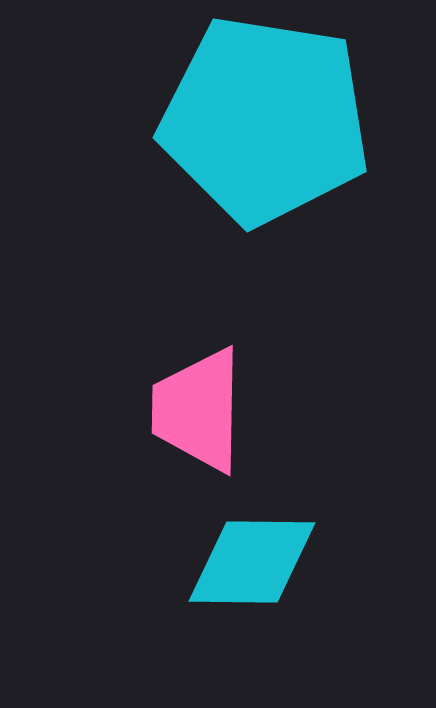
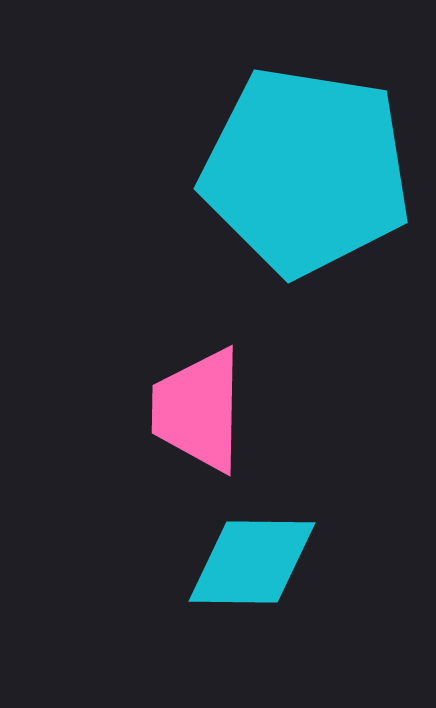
cyan pentagon: moved 41 px right, 51 px down
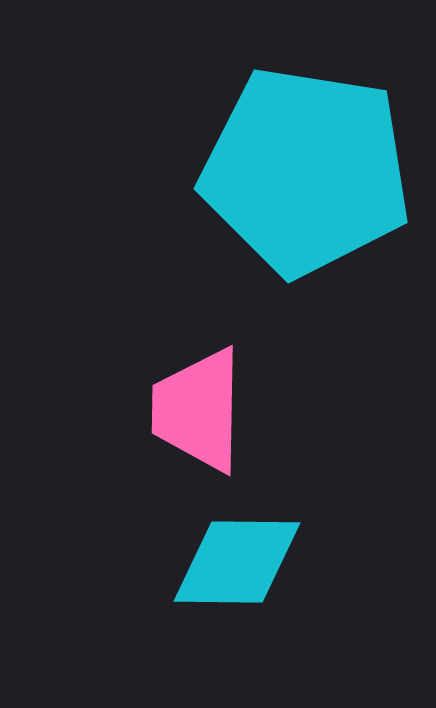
cyan diamond: moved 15 px left
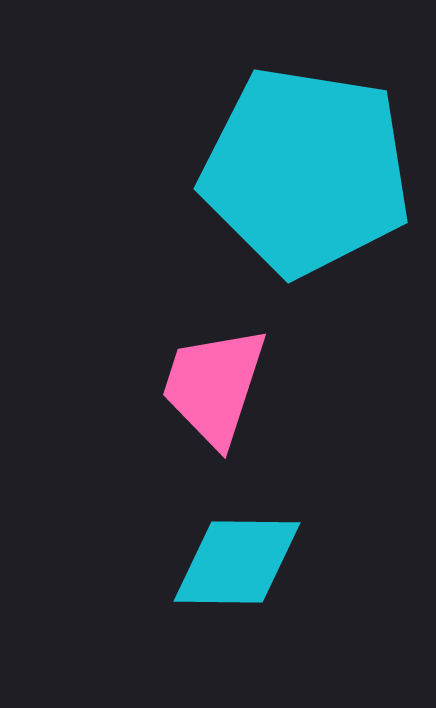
pink trapezoid: moved 16 px right, 24 px up; rotated 17 degrees clockwise
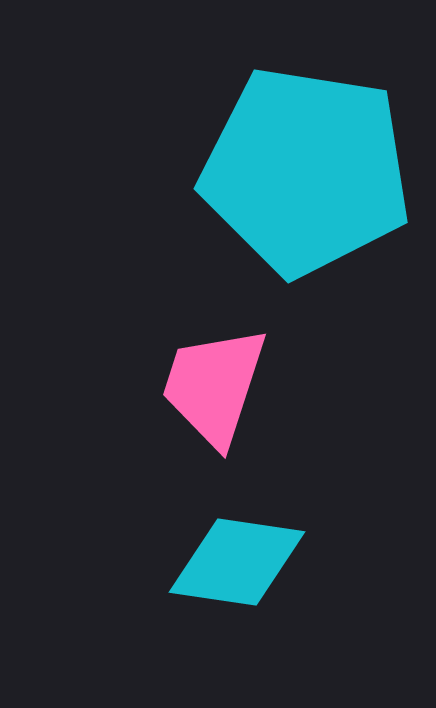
cyan diamond: rotated 8 degrees clockwise
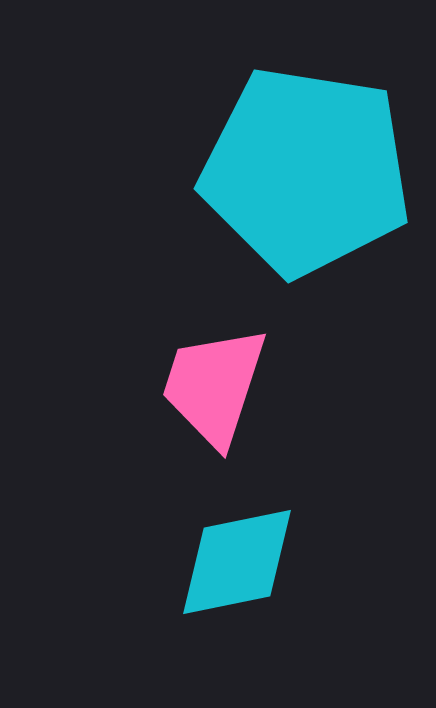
cyan diamond: rotated 20 degrees counterclockwise
